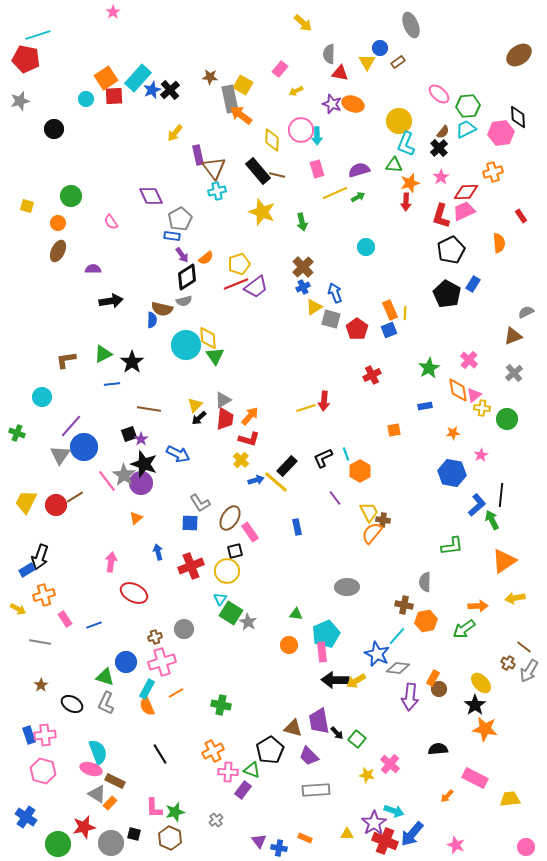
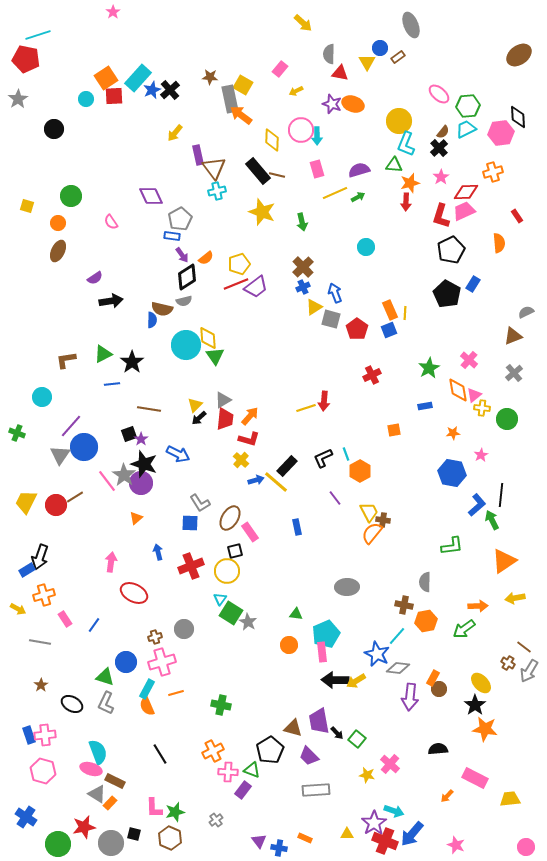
brown rectangle at (398, 62): moved 5 px up
gray star at (20, 101): moved 2 px left, 2 px up; rotated 18 degrees counterclockwise
red rectangle at (521, 216): moved 4 px left
purple semicircle at (93, 269): moved 2 px right, 9 px down; rotated 147 degrees clockwise
blue line at (94, 625): rotated 35 degrees counterclockwise
orange line at (176, 693): rotated 14 degrees clockwise
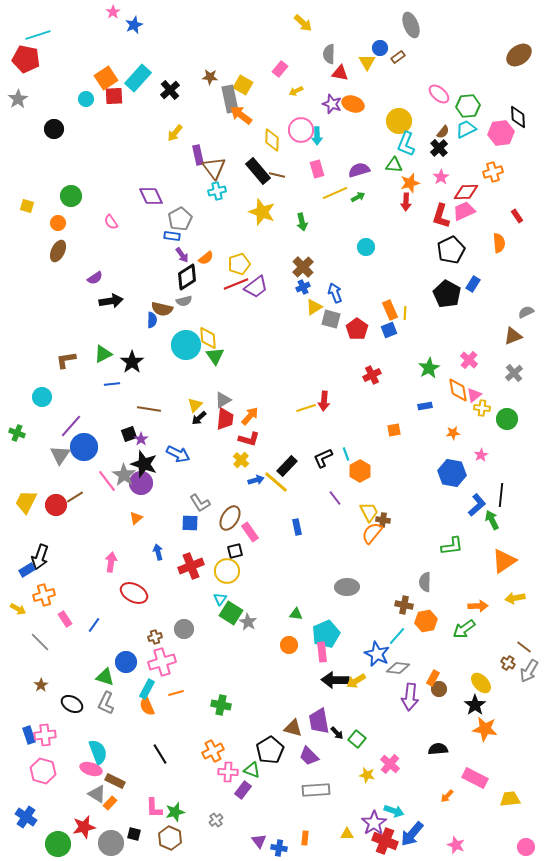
blue star at (152, 90): moved 18 px left, 65 px up
gray line at (40, 642): rotated 35 degrees clockwise
orange rectangle at (305, 838): rotated 72 degrees clockwise
